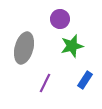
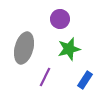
green star: moved 3 px left, 3 px down
purple line: moved 6 px up
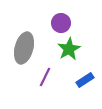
purple circle: moved 1 px right, 4 px down
green star: rotated 15 degrees counterclockwise
blue rectangle: rotated 24 degrees clockwise
